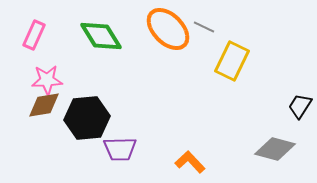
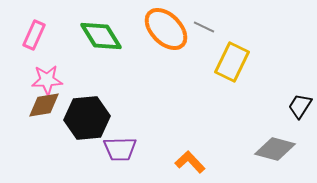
orange ellipse: moved 2 px left
yellow rectangle: moved 1 px down
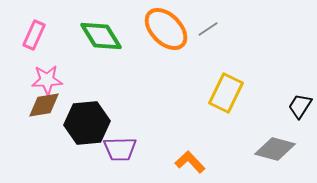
gray line: moved 4 px right, 2 px down; rotated 60 degrees counterclockwise
yellow rectangle: moved 6 px left, 31 px down
black hexagon: moved 5 px down
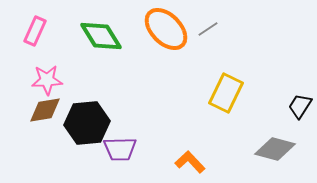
pink rectangle: moved 1 px right, 4 px up
brown diamond: moved 1 px right, 5 px down
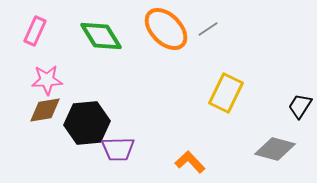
purple trapezoid: moved 2 px left
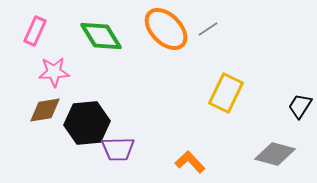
pink star: moved 7 px right, 8 px up
gray diamond: moved 5 px down
